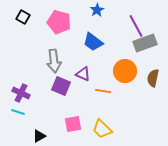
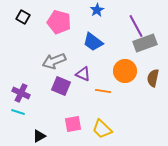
gray arrow: rotated 75 degrees clockwise
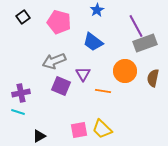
black square: rotated 24 degrees clockwise
purple triangle: rotated 35 degrees clockwise
purple cross: rotated 36 degrees counterclockwise
pink square: moved 6 px right, 6 px down
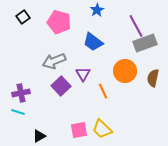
purple square: rotated 24 degrees clockwise
orange line: rotated 56 degrees clockwise
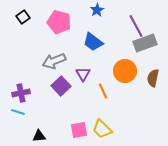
black triangle: rotated 24 degrees clockwise
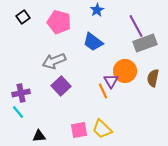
purple triangle: moved 28 px right, 7 px down
cyan line: rotated 32 degrees clockwise
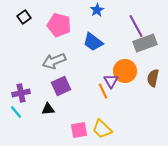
black square: moved 1 px right
pink pentagon: moved 3 px down
purple square: rotated 18 degrees clockwise
cyan line: moved 2 px left
black triangle: moved 9 px right, 27 px up
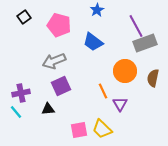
purple triangle: moved 9 px right, 23 px down
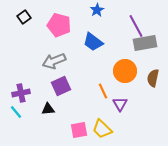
gray rectangle: rotated 10 degrees clockwise
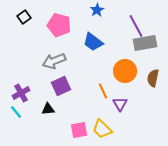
purple cross: rotated 18 degrees counterclockwise
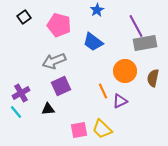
purple triangle: moved 3 px up; rotated 35 degrees clockwise
